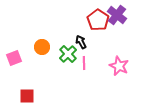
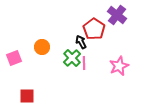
red pentagon: moved 4 px left, 9 px down
green cross: moved 4 px right, 4 px down
pink star: rotated 24 degrees clockwise
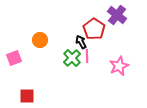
orange circle: moved 2 px left, 7 px up
pink line: moved 3 px right, 7 px up
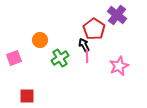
black arrow: moved 3 px right, 3 px down
green cross: moved 12 px left; rotated 12 degrees clockwise
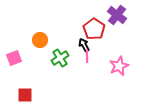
red square: moved 2 px left, 1 px up
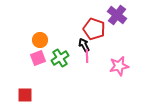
red pentagon: rotated 15 degrees counterclockwise
pink square: moved 24 px right
pink star: rotated 12 degrees clockwise
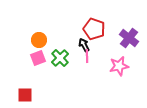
purple cross: moved 12 px right, 23 px down
orange circle: moved 1 px left
green cross: rotated 12 degrees counterclockwise
